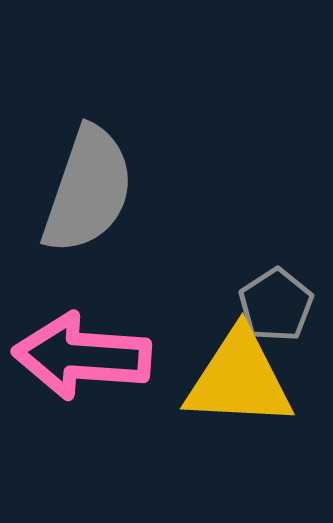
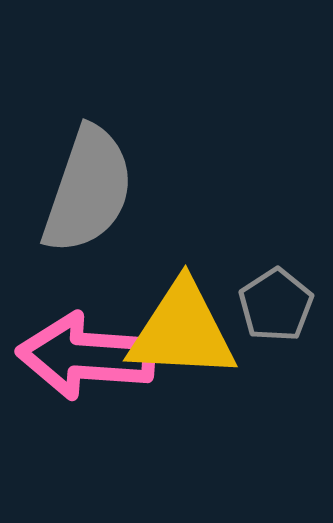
pink arrow: moved 4 px right
yellow triangle: moved 57 px left, 48 px up
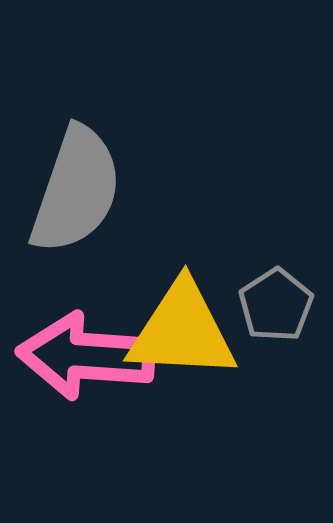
gray semicircle: moved 12 px left
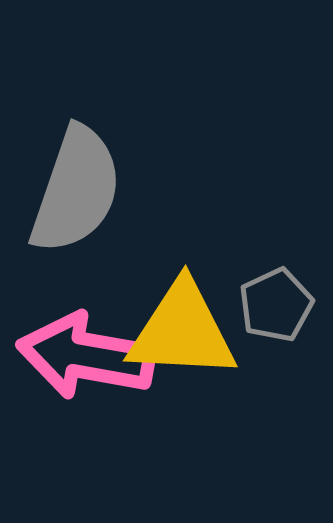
gray pentagon: rotated 8 degrees clockwise
pink arrow: rotated 6 degrees clockwise
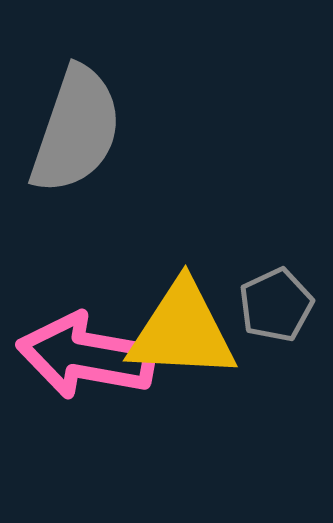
gray semicircle: moved 60 px up
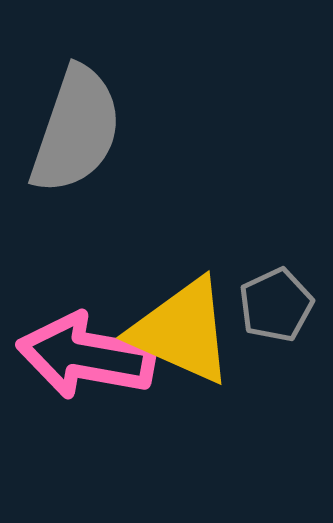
yellow triangle: rotated 21 degrees clockwise
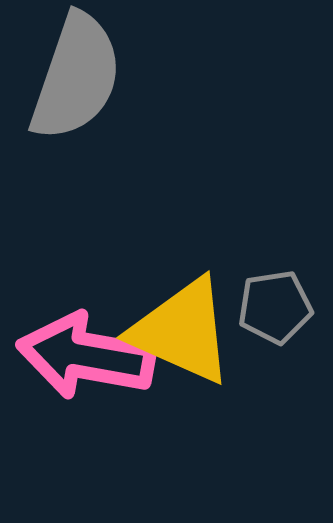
gray semicircle: moved 53 px up
gray pentagon: moved 1 px left, 2 px down; rotated 16 degrees clockwise
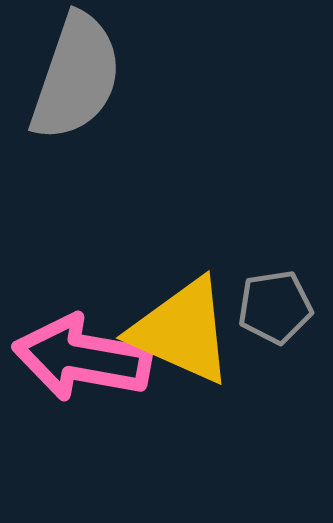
pink arrow: moved 4 px left, 2 px down
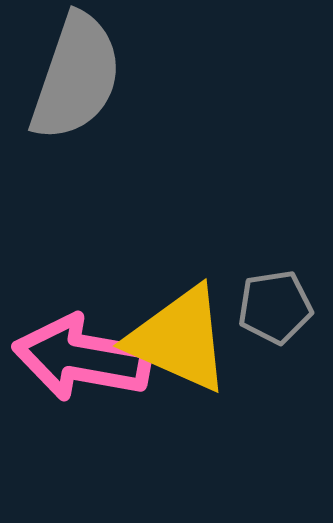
yellow triangle: moved 3 px left, 8 px down
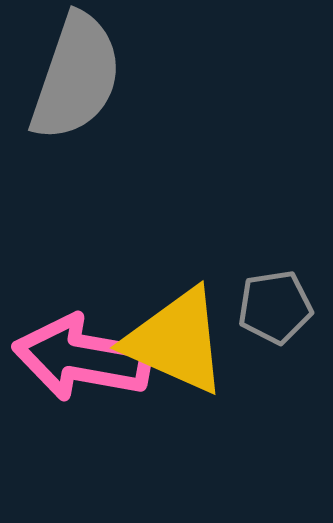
yellow triangle: moved 3 px left, 2 px down
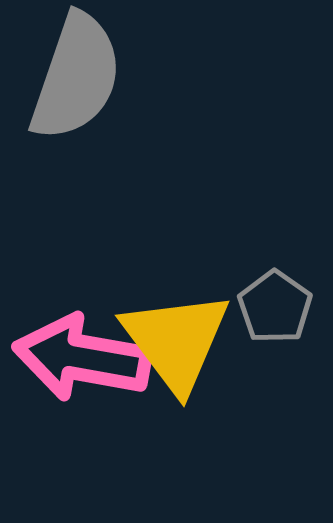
gray pentagon: rotated 28 degrees counterclockwise
yellow triangle: rotated 29 degrees clockwise
